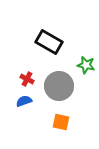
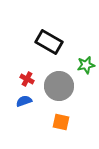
green star: rotated 24 degrees counterclockwise
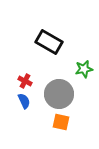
green star: moved 2 px left, 4 px down
red cross: moved 2 px left, 2 px down
gray circle: moved 8 px down
blue semicircle: rotated 84 degrees clockwise
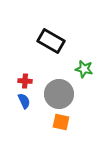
black rectangle: moved 2 px right, 1 px up
green star: rotated 24 degrees clockwise
red cross: rotated 24 degrees counterclockwise
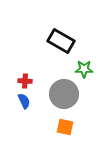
black rectangle: moved 10 px right
green star: rotated 12 degrees counterclockwise
gray circle: moved 5 px right
orange square: moved 4 px right, 5 px down
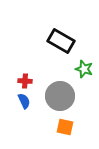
green star: rotated 18 degrees clockwise
gray circle: moved 4 px left, 2 px down
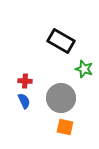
gray circle: moved 1 px right, 2 px down
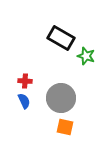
black rectangle: moved 3 px up
green star: moved 2 px right, 13 px up
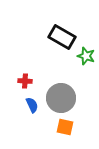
black rectangle: moved 1 px right, 1 px up
blue semicircle: moved 8 px right, 4 px down
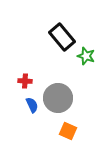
black rectangle: rotated 20 degrees clockwise
gray circle: moved 3 px left
orange square: moved 3 px right, 4 px down; rotated 12 degrees clockwise
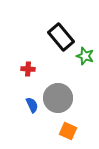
black rectangle: moved 1 px left
green star: moved 1 px left
red cross: moved 3 px right, 12 px up
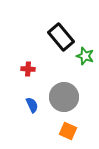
gray circle: moved 6 px right, 1 px up
